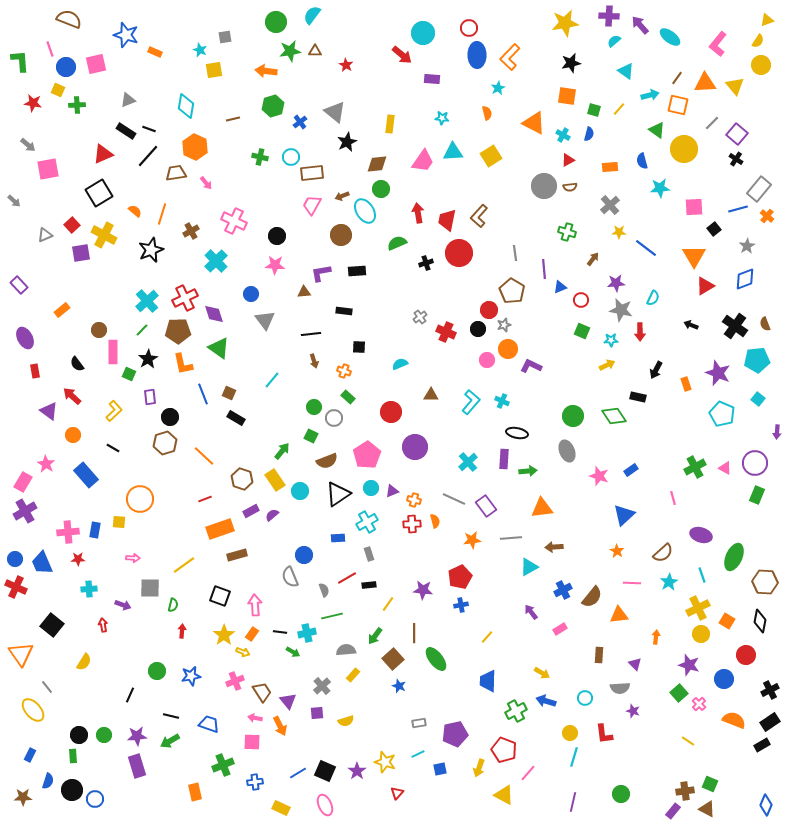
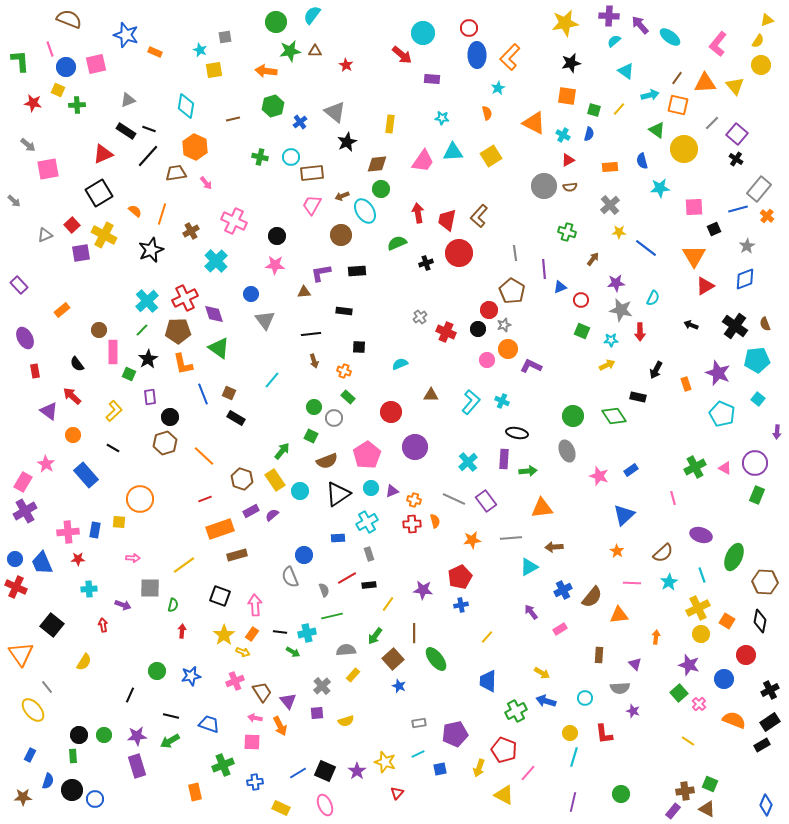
black square at (714, 229): rotated 16 degrees clockwise
purple rectangle at (486, 506): moved 5 px up
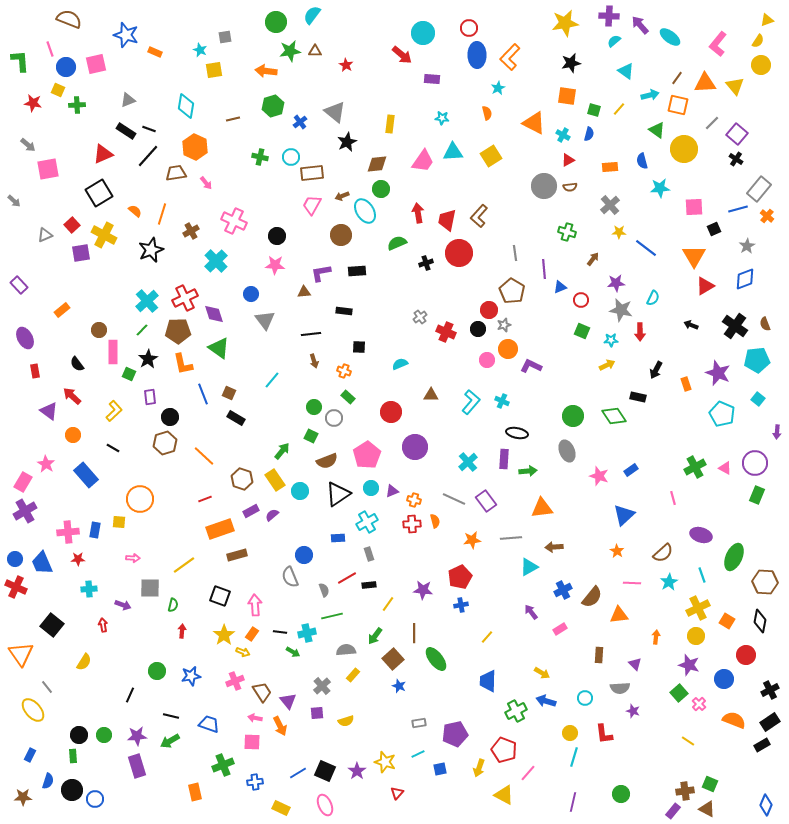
yellow circle at (701, 634): moved 5 px left, 2 px down
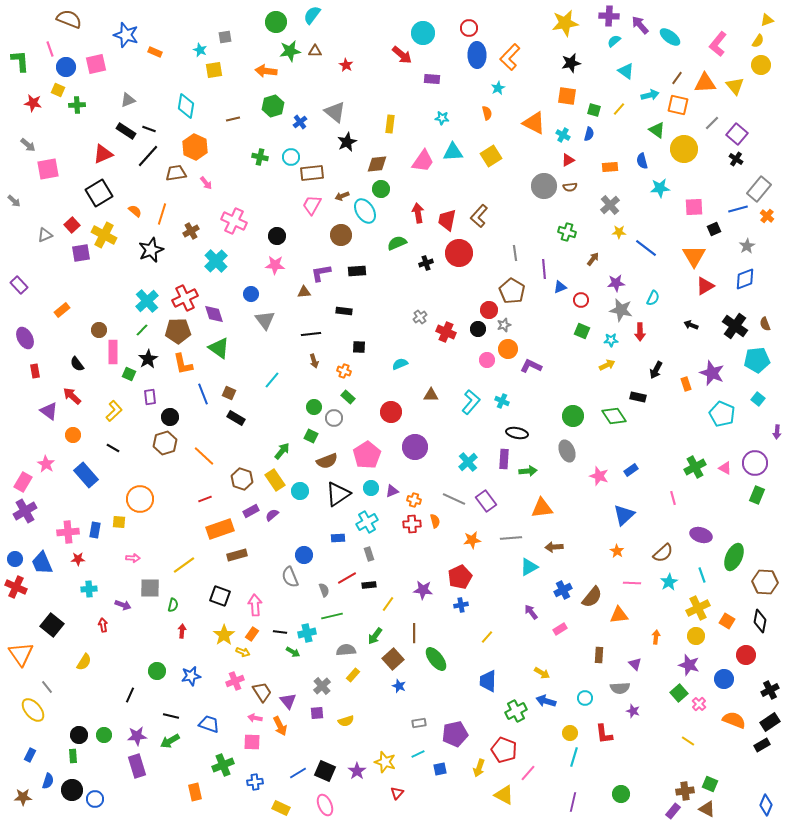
purple star at (718, 373): moved 6 px left
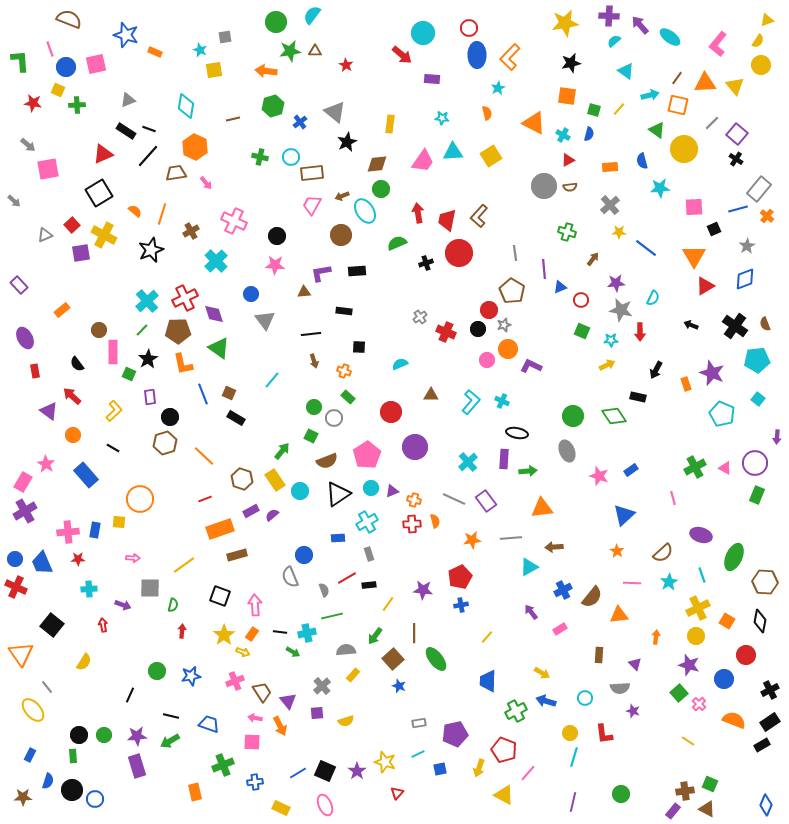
purple arrow at (777, 432): moved 5 px down
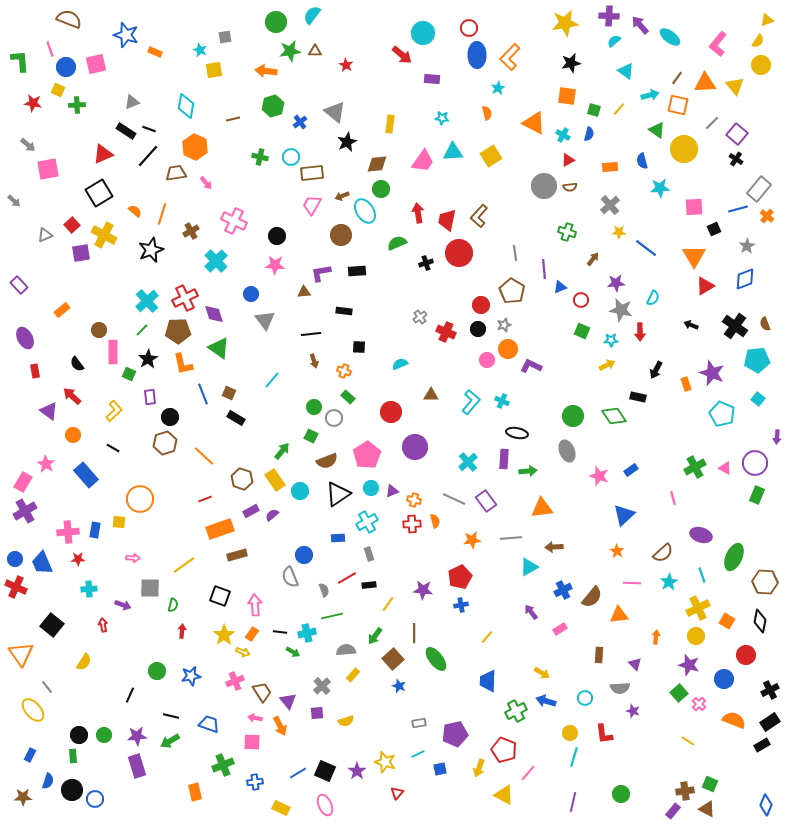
gray triangle at (128, 100): moved 4 px right, 2 px down
red circle at (489, 310): moved 8 px left, 5 px up
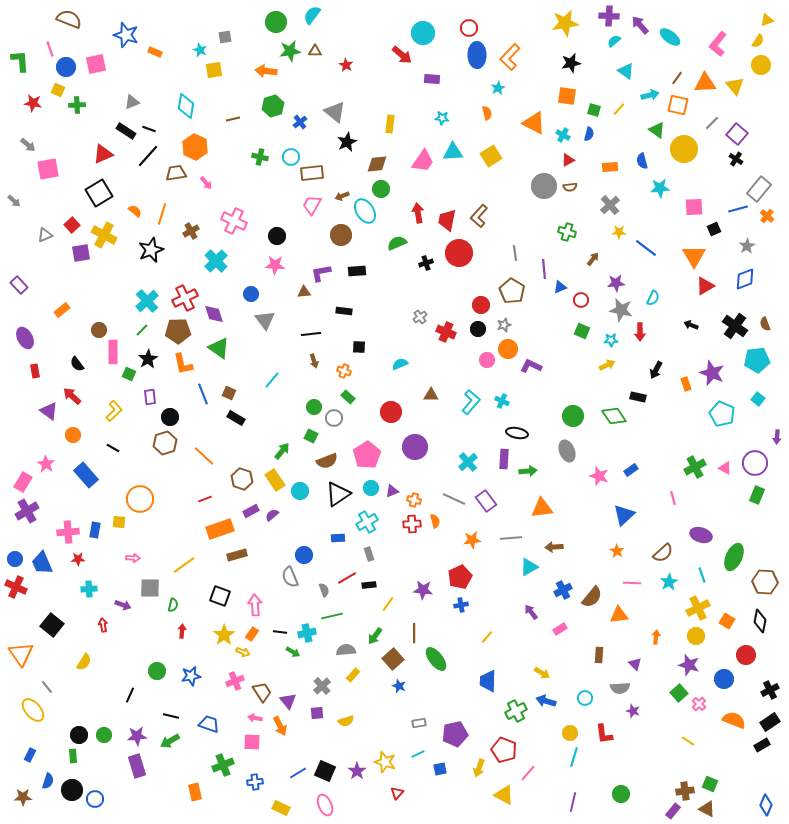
purple cross at (25, 511): moved 2 px right
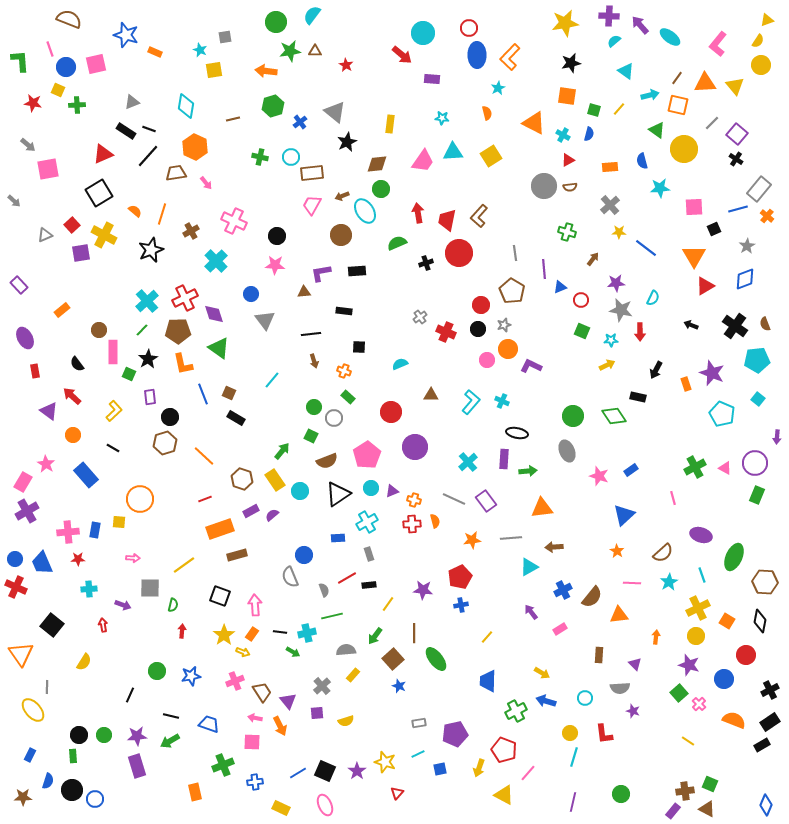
gray line at (47, 687): rotated 40 degrees clockwise
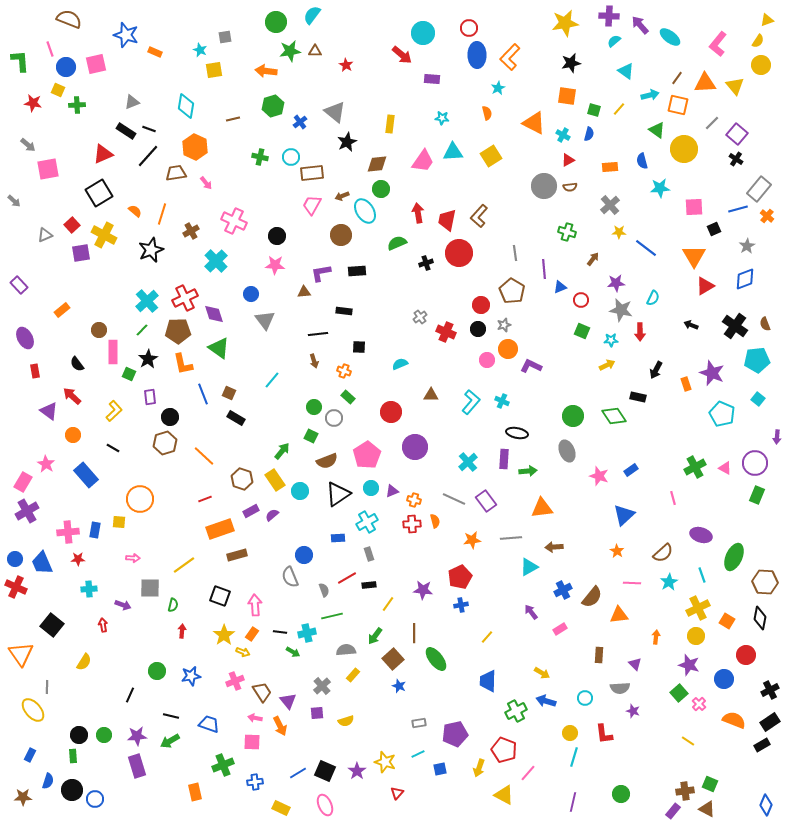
black line at (311, 334): moved 7 px right
black diamond at (760, 621): moved 3 px up
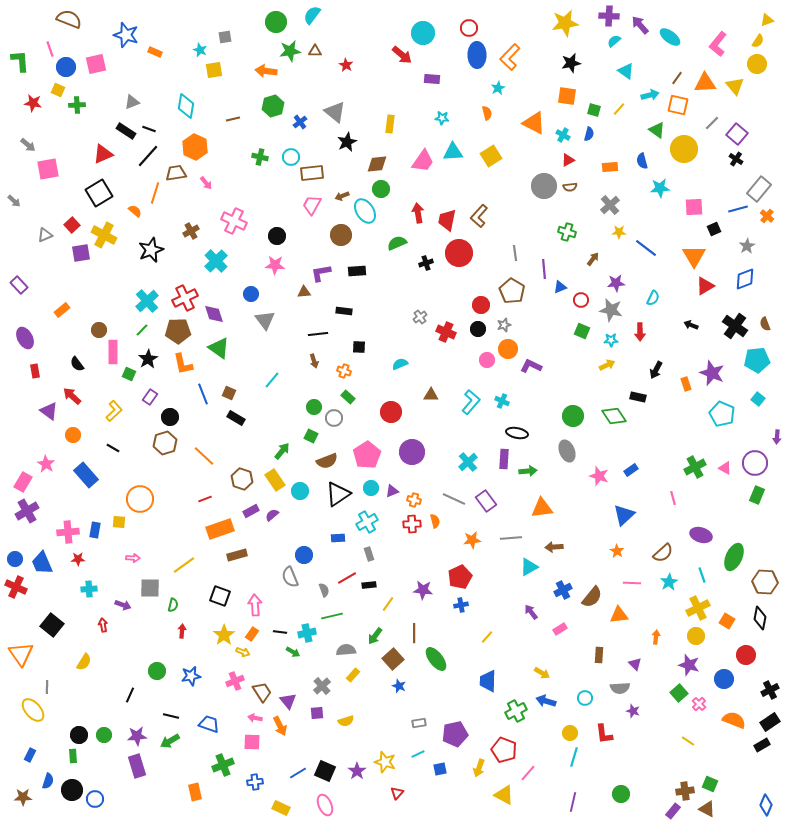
yellow circle at (761, 65): moved 4 px left, 1 px up
orange line at (162, 214): moved 7 px left, 21 px up
gray star at (621, 310): moved 10 px left
purple rectangle at (150, 397): rotated 42 degrees clockwise
purple circle at (415, 447): moved 3 px left, 5 px down
